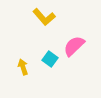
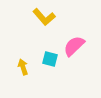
cyan square: rotated 21 degrees counterclockwise
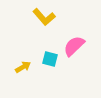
yellow arrow: rotated 77 degrees clockwise
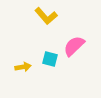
yellow L-shape: moved 2 px right, 1 px up
yellow arrow: rotated 21 degrees clockwise
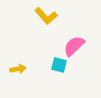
cyan square: moved 9 px right, 6 px down
yellow arrow: moved 5 px left, 2 px down
